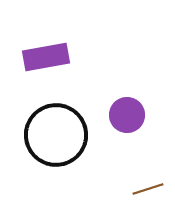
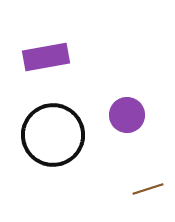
black circle: moved 3 px left
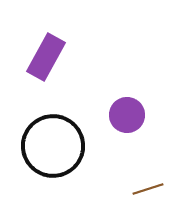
purple rectangle: rotated 51 degrees counterclockwise
black circle: moved 11 px down
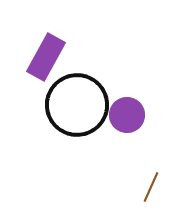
black circle: moved 24 px right, 41 px up
brown line: moved 3 px right, 2 px up; rotated 48 degrees counterclockwise
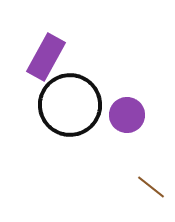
black circle: moved 7 px left
brown line: rotated 76 degrees counterclockwise
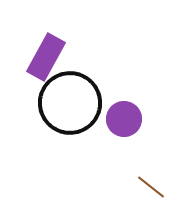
black circle: moved 2 px up
purple circle: moved 3 px left, 4 px down
